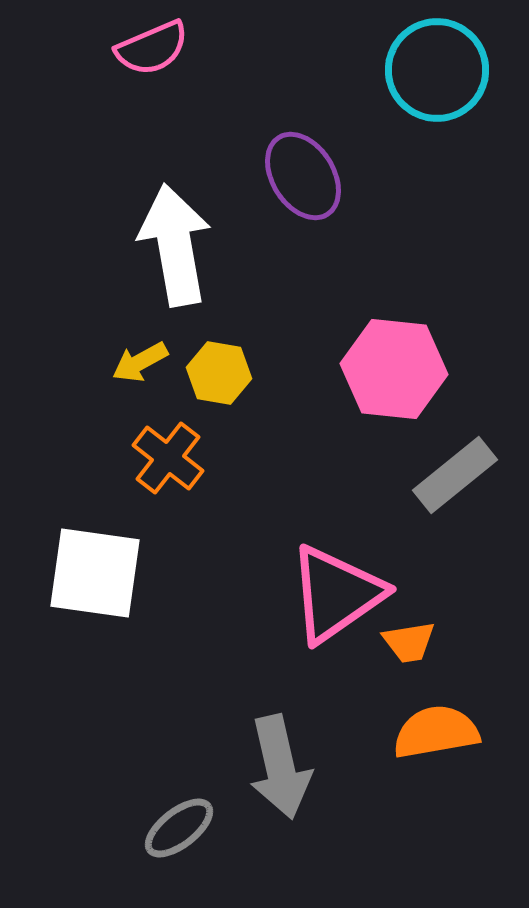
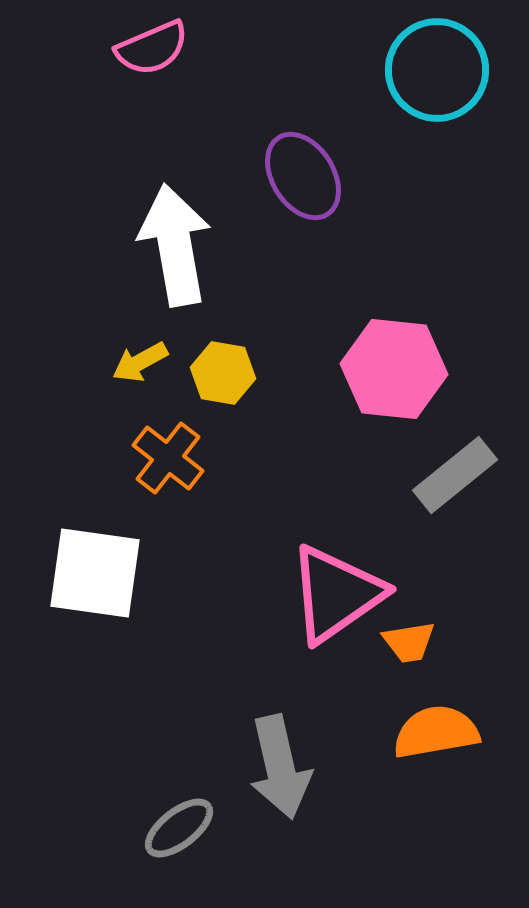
yellow hexagon: moved 4 px right
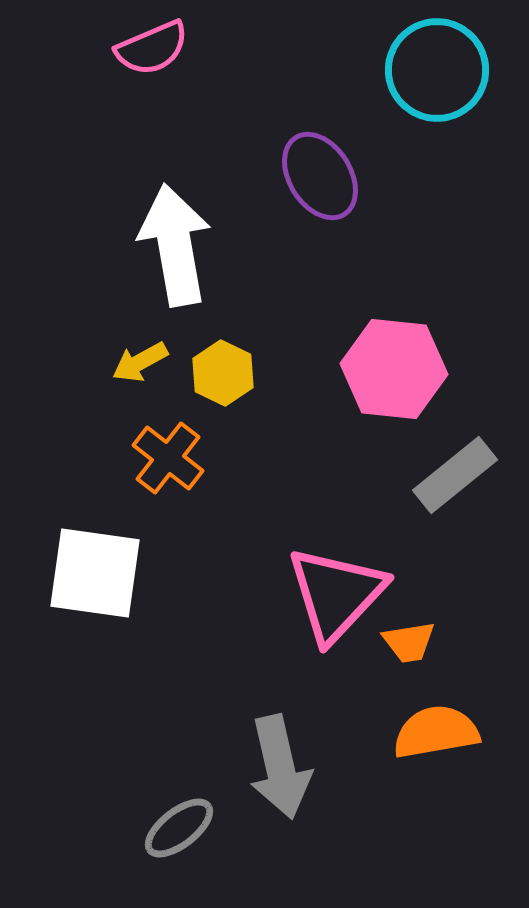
purple ellipse: moved 17 px right
yellow hexagon: rotated 16 degrees clockwise
pink triangle: rotated 12 degrees counterclockwise
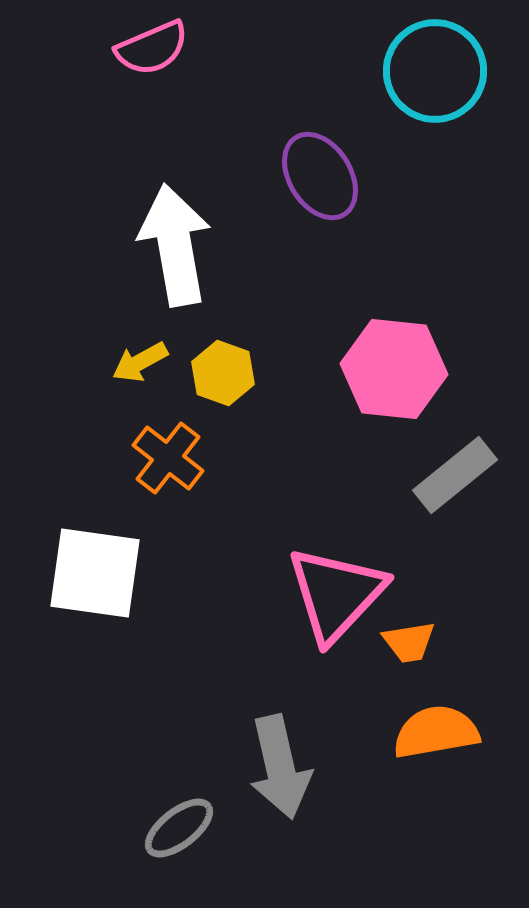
cyan circle: moved 2 px left, 1 px down
yellow hexagon: rotated 6 degrees counterclockwise
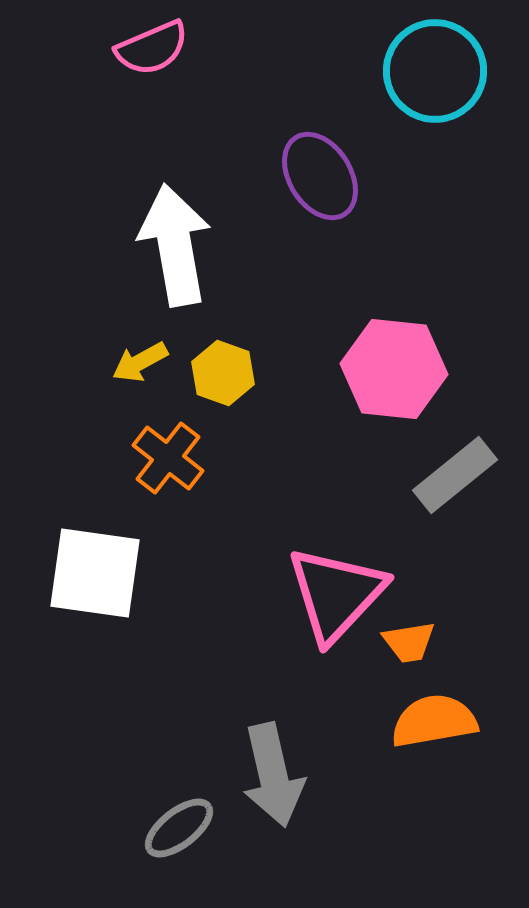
orange semicircle: moved 2 px left, 11 px up
gray arrow: moved 7 px left, 8 px down
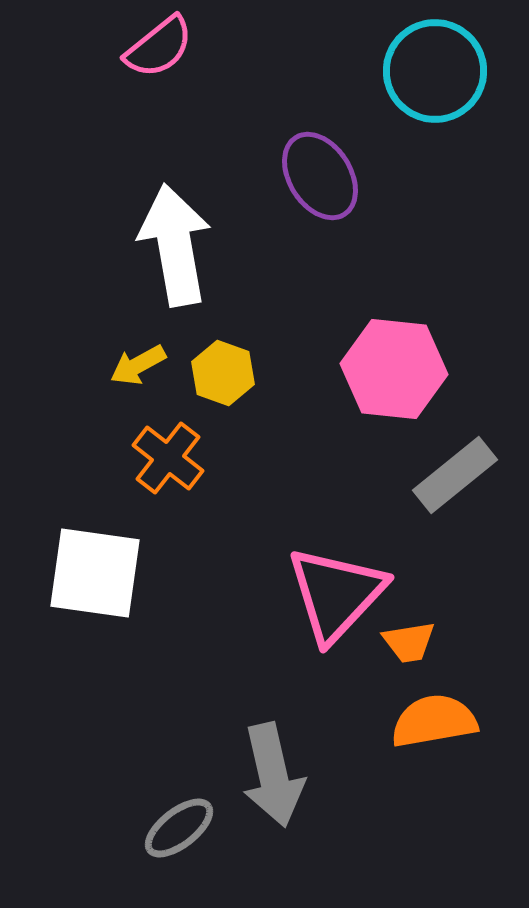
pink semicircle: moved 7 px right, 1 px up; rotated 16 degrees counterclockwise
yellow arrow: moved 2 px left, 3 px down
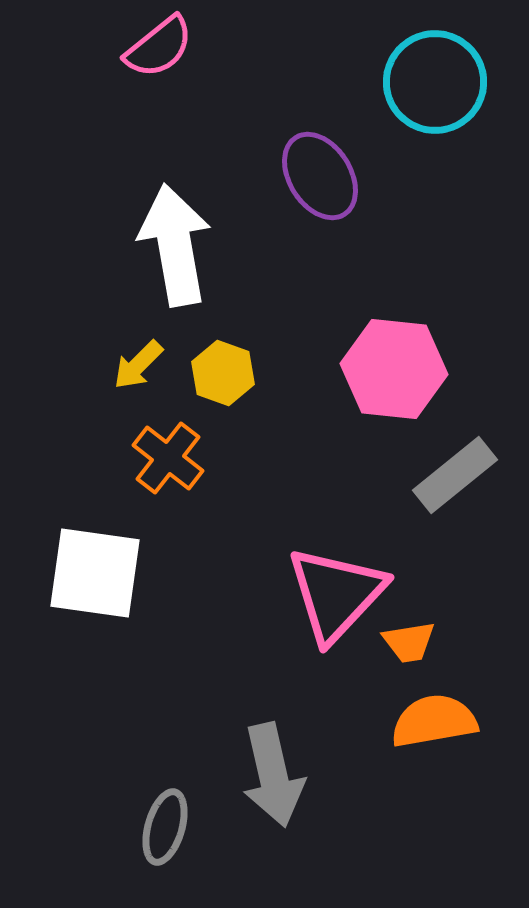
cyan circle: moved 11 px down
yellow arrow: rotated 16 degrees counterclockwise
gray ellipse: moved 14 px left, 1 px up; rotated 36 degrees counterclockwise
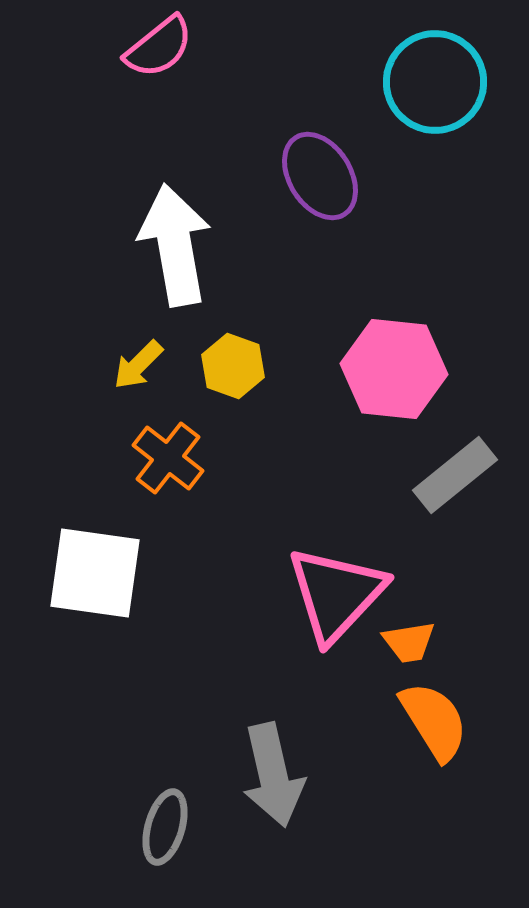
yellow hexagon: moved 10 px right, 7 px up
orange semicircle: rotated 68 degrees clockwise
